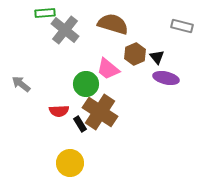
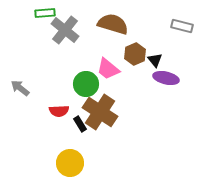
black triangle: moved 2 px left, 3 px down
gray arrow: moved 1 px left, 4 px down
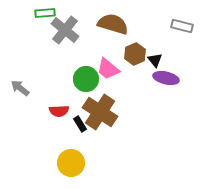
green circle: moved 5 px up
yellow circle: moved 1 px right
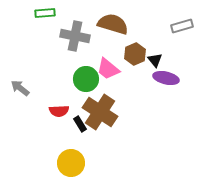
gray rectangle: rotated 30 degrees counterclockwise
gray cross: moved 10 px right, 6 px down; rotated 28 degrees counterclockwise
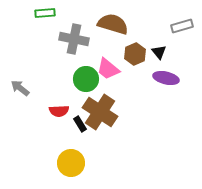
gray cross: moved 1 px left, 3 px down
black triangle: moved 4 px right, 8 px up
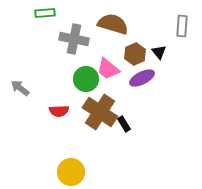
gray rectangle: rotated 70 degrees counterclockwise
purple ellipse: moved 24 px left; rotated 40 degrees counterclockwise
black rectangle: moved 44 px right
yellow circle: moved 9 px down
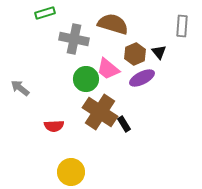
green rectangle: rotated 12 degrees counterclockwise
red semicircle: moved 5 px left, 15 px down
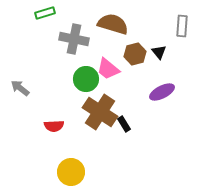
brown hexagon: rotated 10 degrees clockwise
purple ellipse: moved 20 px right, 14 px down
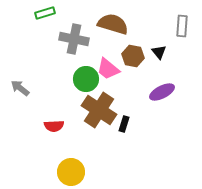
brown hexagon: moved 2 px left, 2 px down; rotated 25 degrees clockwise
brown cross: moved 1 px left, 2 px up
black rectangle: rotated 49 degrees clockwise
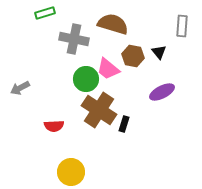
gray arrow: rotated 66 degrees counterclockwise
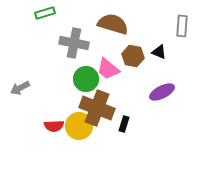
gray cross: moved 4 px down
black triangle: rotated 28 degrees counterclockwise
brown cross: moved 2 px left, 2 px up; rotated 12 degrees counterclockwise
yellow circle: moved 8 px right, 46 px up
